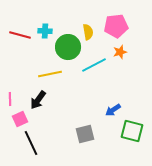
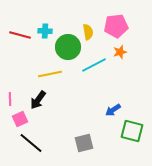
gray square: moved 1 px left, 9 px down
black line: rotated 25 degrees counterclockwise
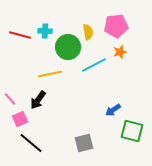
pink line: rotated 40 degrees counterclockwise
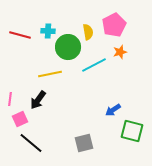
pink pentagon: moved 2 px left, 1 px up; rotated 20 degrees counterclockwise
cyan cross: moved 3 px right
pink line: rotated 48 degrees clockwise
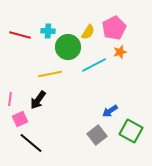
pink pentagon: moved 3 px down
yellow semicircle: rotated 42 degrees clockwise
blue arrow: moved 3 px left, 1 px down
green square: moved 1 px left; rotated 15 degrees clockwise
gray square: moved 13 px right, 8 px up; rotated 24 degrees counterclockwise
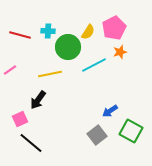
pink line: moved 29 px up; rotated 48 degrees clockwise
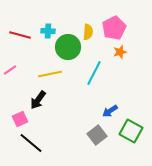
yellow semicircle: rotated 28 degrees counterclockwise
cyan line: moved 8 px down; rotated 35 degrees counterclockwise
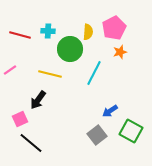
green circle: moved 2 px right, 2 px down
yellow line: rotated 25 degrees clockwise
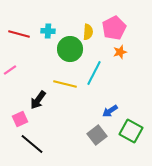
red line: moved 1 px left, 1 px up
yellow line: moved 15 px right, 10 px down
black line: moved 1 px right, 1 px down
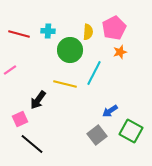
green circle: moved 1 px down
